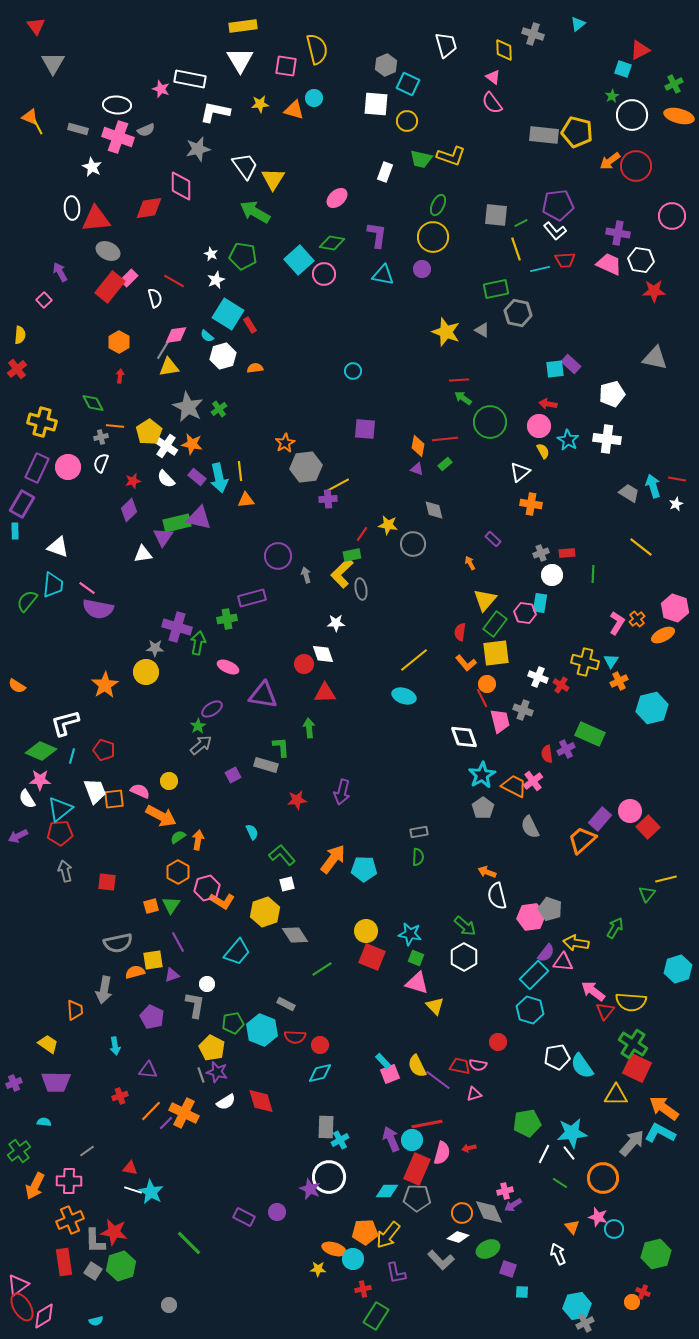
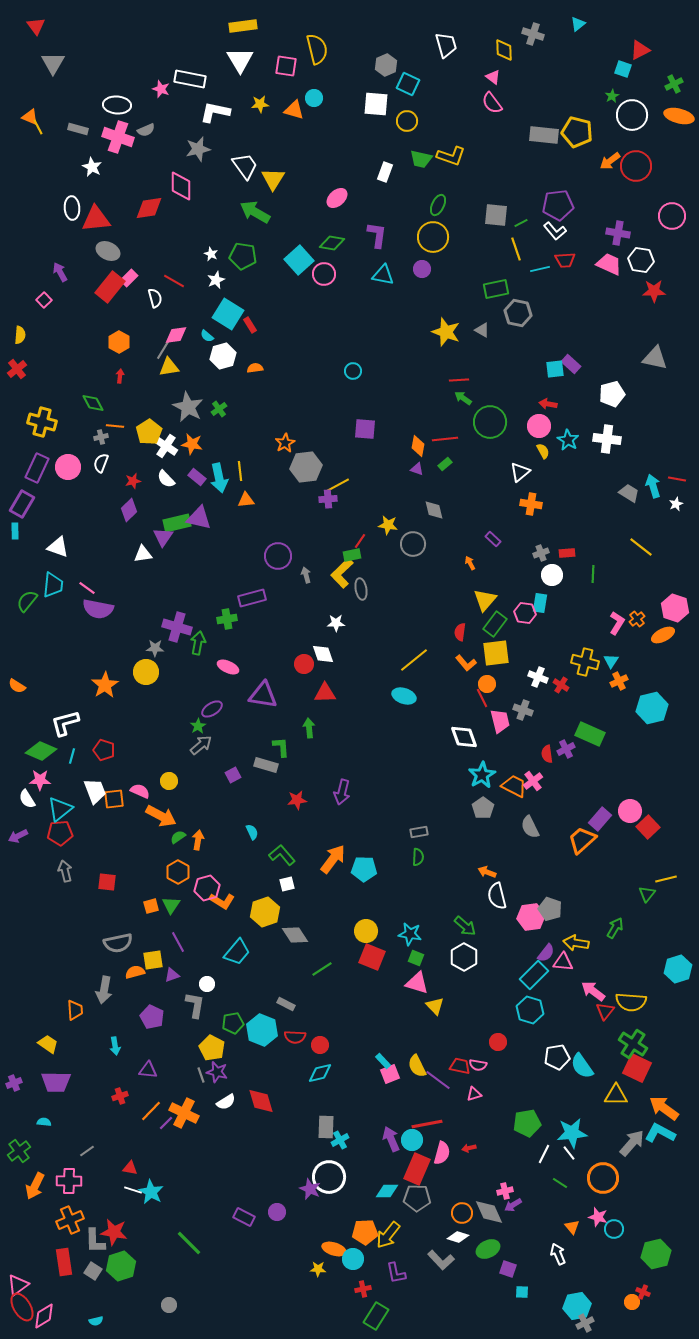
red line at (362, 534): moved 2 px left, 7 px down
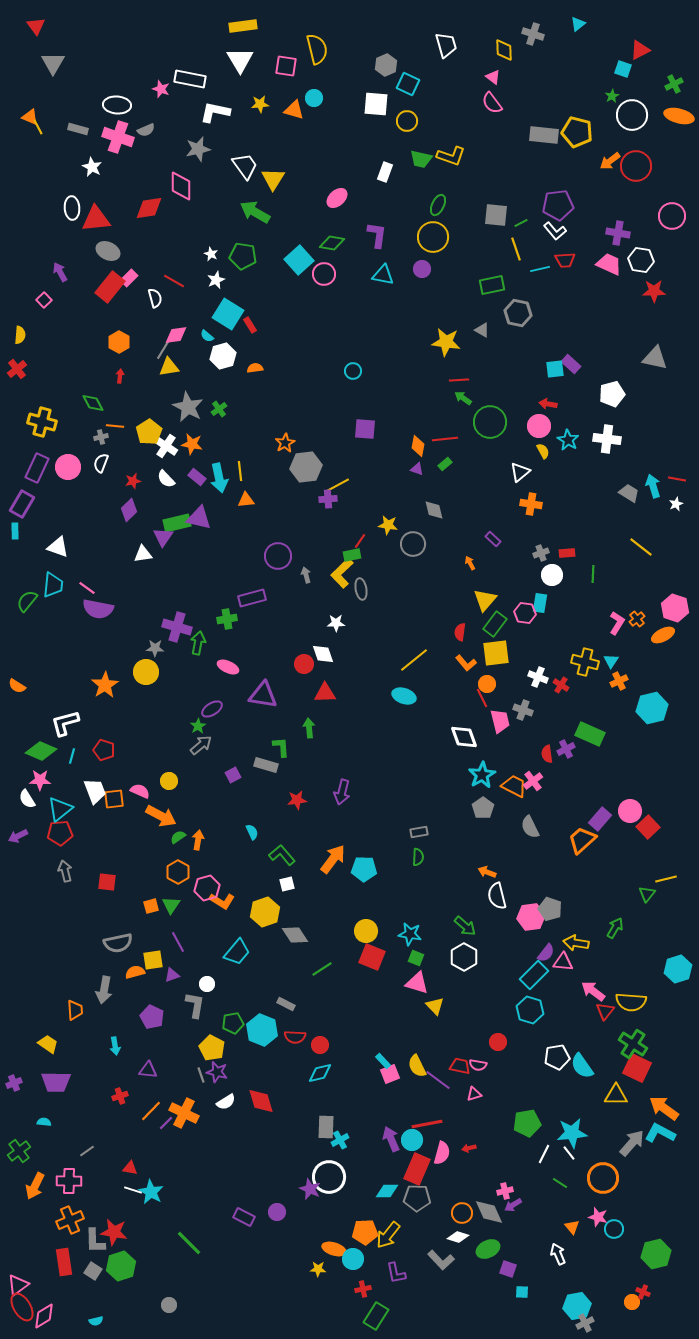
green rectangle at (496, 289): moved 4 px left, 4 px up
yellow star at (446, 332): moved 10 px down; rotated 12 degrees counterclockwise
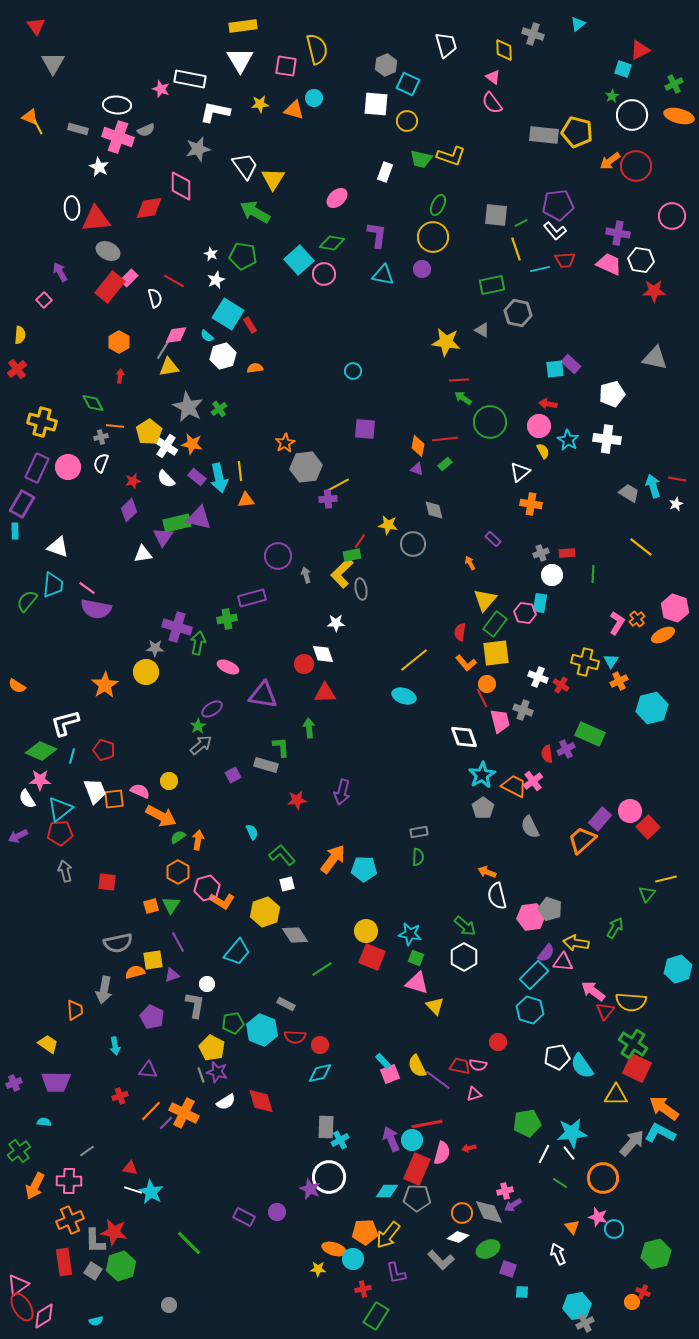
white star at (92, 167): moved 7 px right
purple semicircle at (98, 609): moved 2 px left
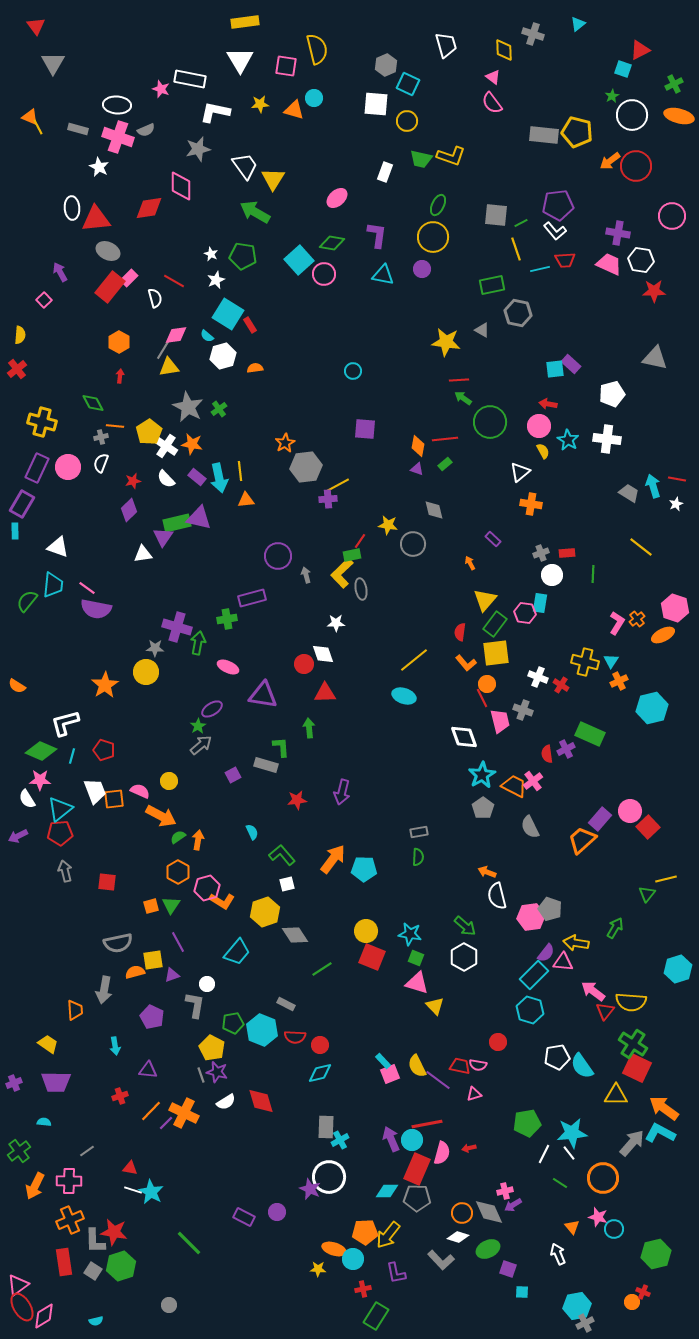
yellow rectangle at (243, 26): moved 2 px right, 4 px up
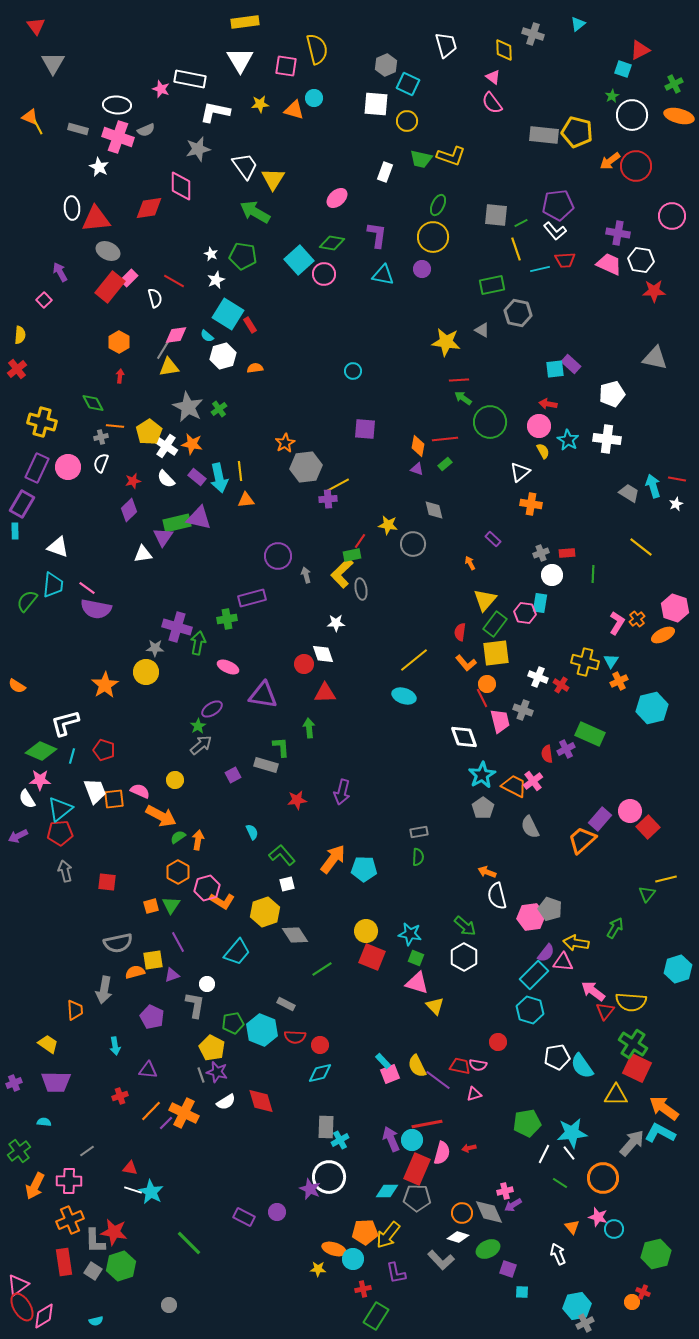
yellow circle at (169, 781): moved 6 px right, 1 px up
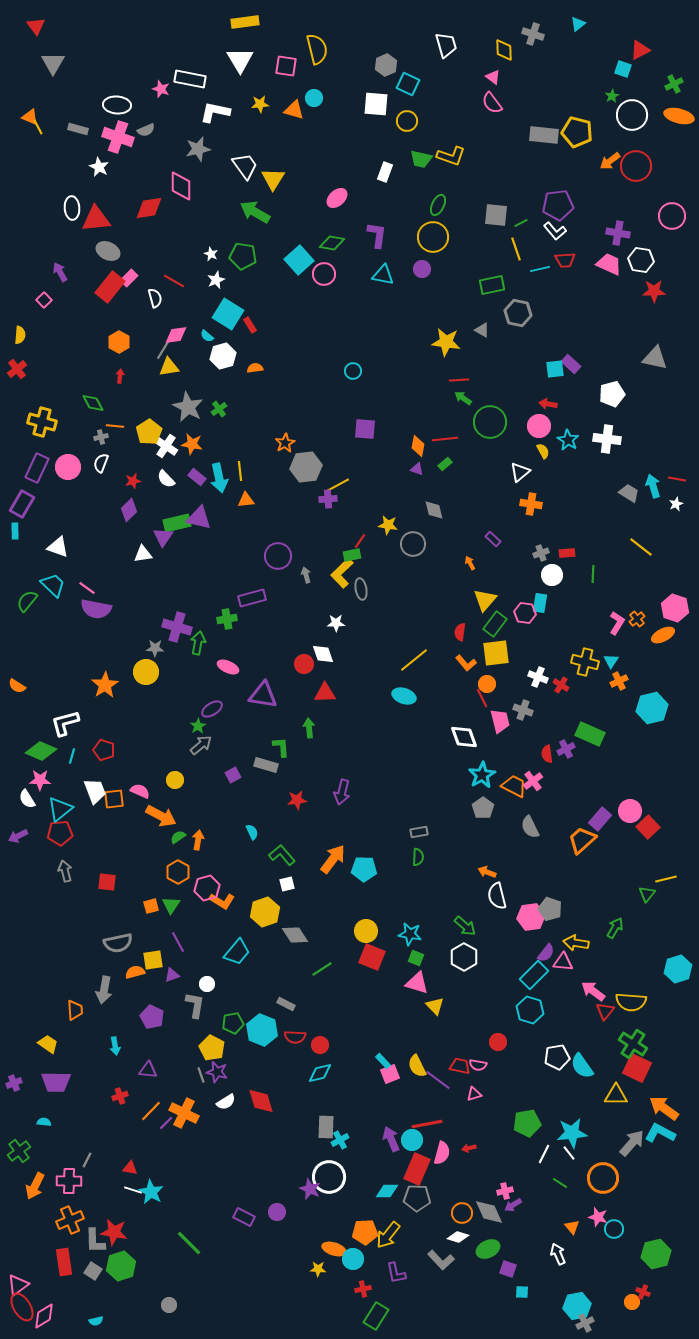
cyan trapezoid at (53, 585): rotated 52 degrees counterclockwise
gray line at (87, 1151): moved 9 px down; rotated 28 degrees counterclockwise
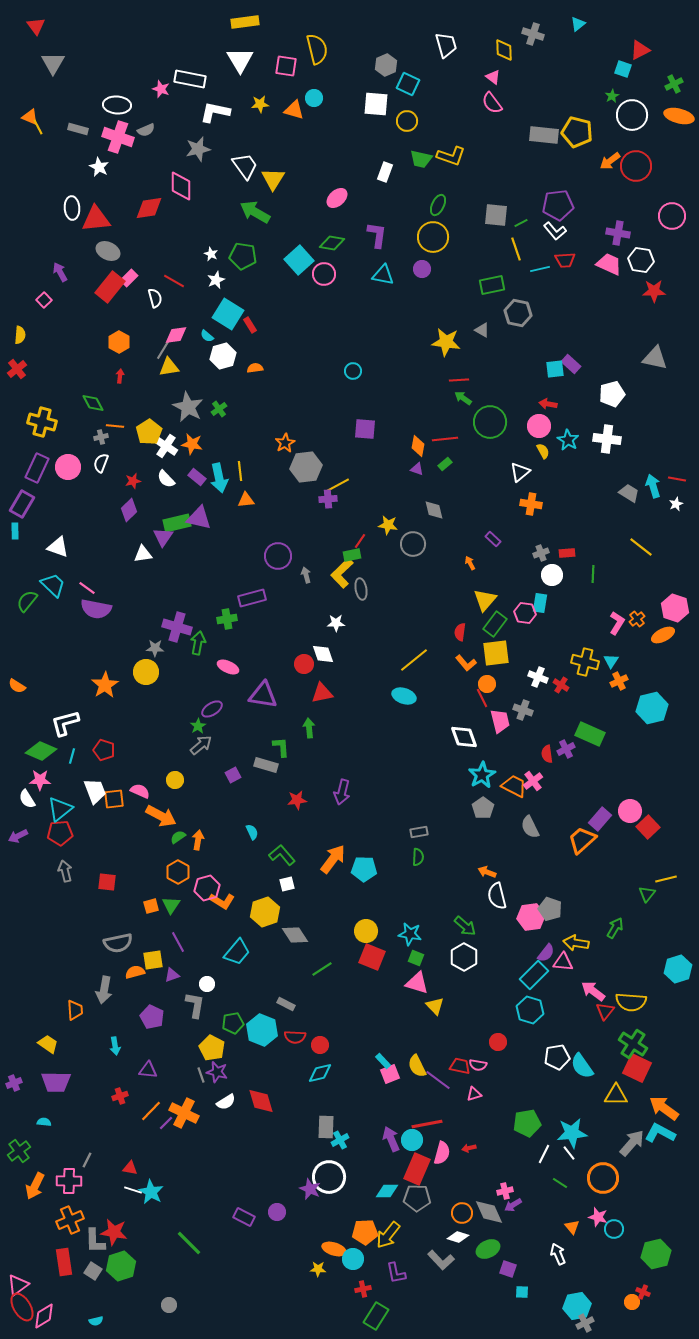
red triangle at (325, 693): moved 3 px left; rotated 10 degrees counterclockwise
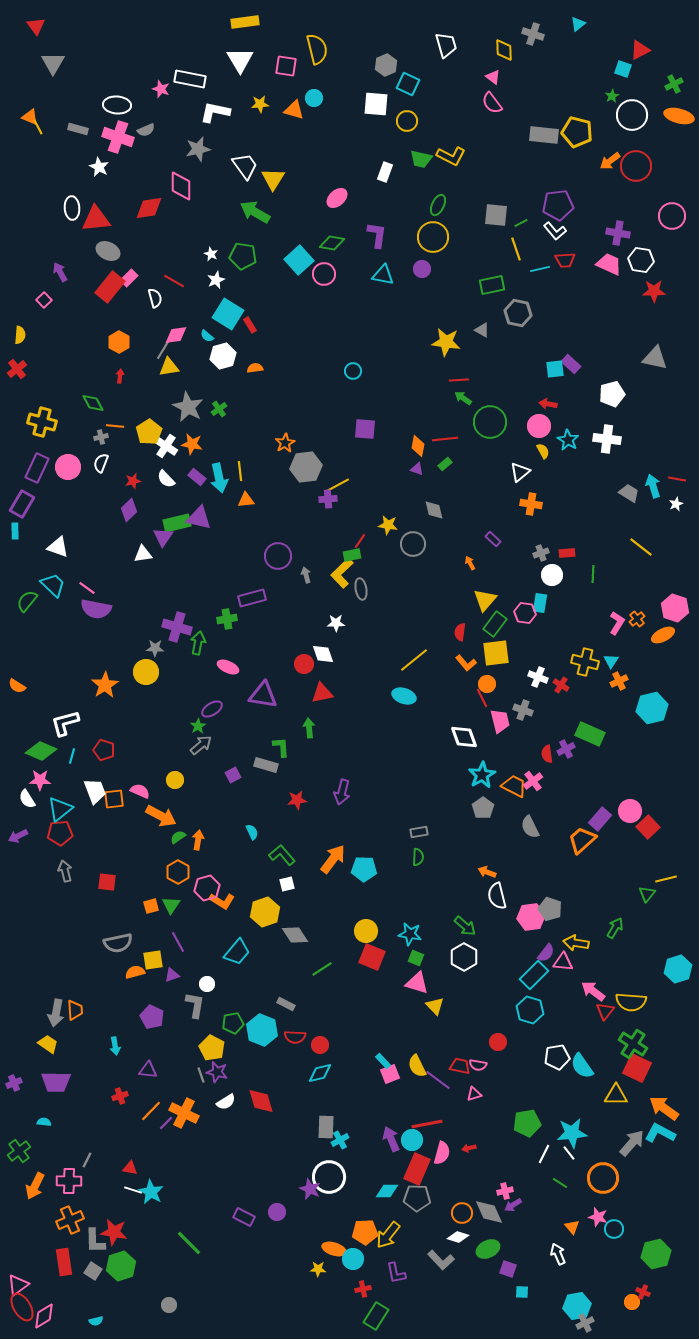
yellow L-shape at (451, 156): rotated 8 degrees clockwise
gray arrow at (104, 990): moved 48 px left, 23 px down
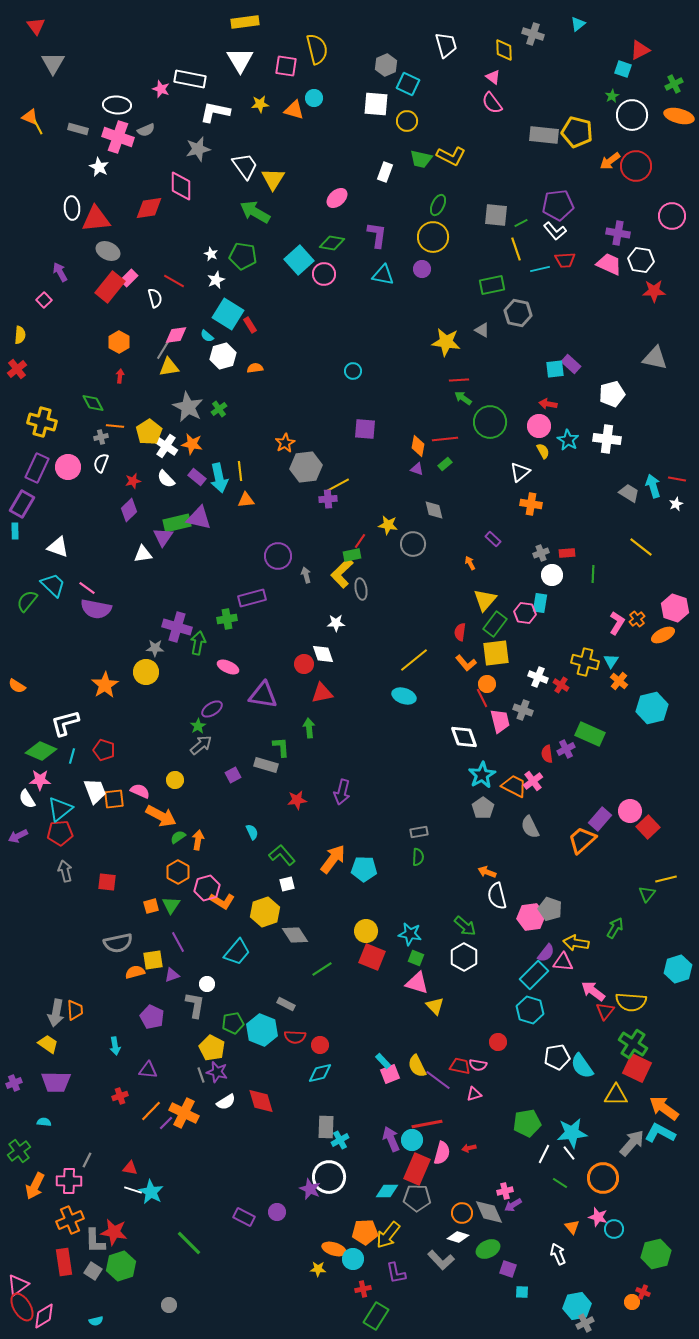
orange cross at (619, 681): rotated 24 degrees counterclockwise
